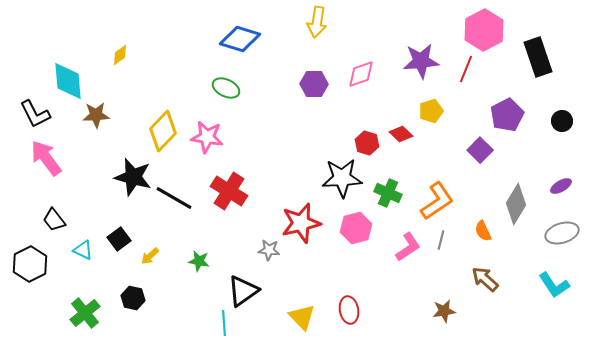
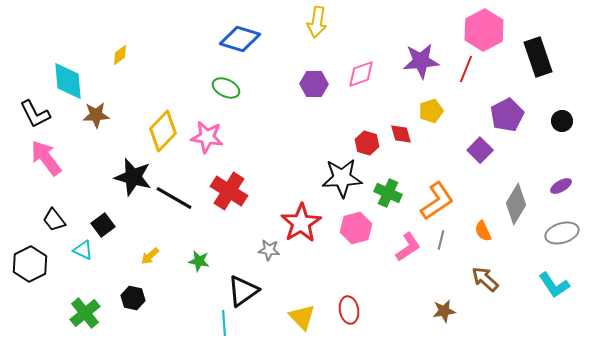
red diamond at (401, 134): rotated 30 degrees clockwise
red star at (301, 223): rotated 18 degrees counterclockwise
black square at (119, 239): moved 16 px left, 14 px up
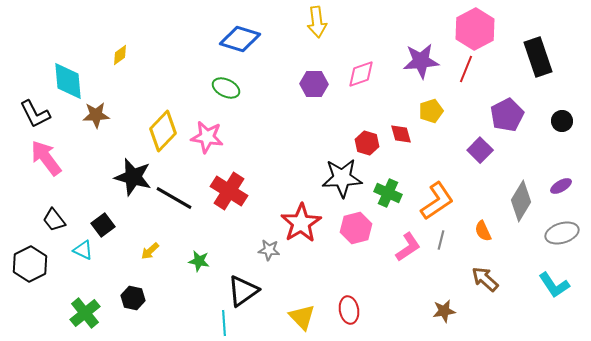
yellow arrow at (317, 22): rotated 16 degrees counterclockwise
pink hexagon at (484, 30): moved 9 px left, 1 px up
gray diamond at (516, 204): moved 5 px right, 3 px up
yellow arrow at (150, 256): moved 5 px up
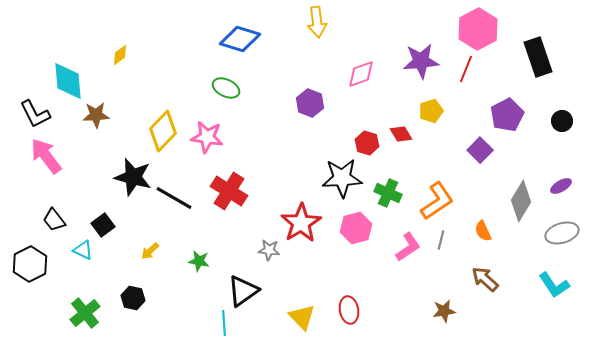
pink hexagon at (475, 29): moved 3 px right
purple hexagon at (314, 84): moved 4 px left, 19 px down; rotated 20 degrees clockwise
red diamond at (401, 134): rotated 15 degrees counterclockwise
pink arrow at (46, 158): moved 2 px up
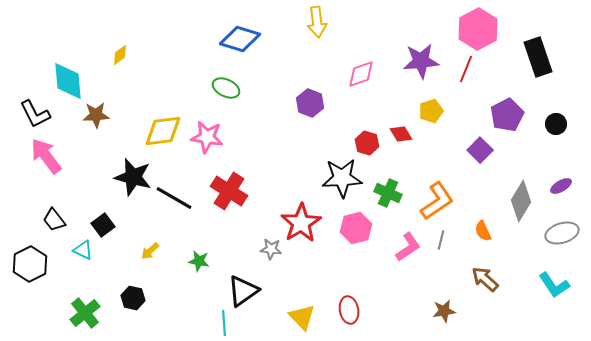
black circle at (562, 121): moved 6 px left, 3 px down
yellow diamond at (163, 131): rotated 39 degrees clockwise
gray star at (269, 250): moved 2 px right, 1 px up
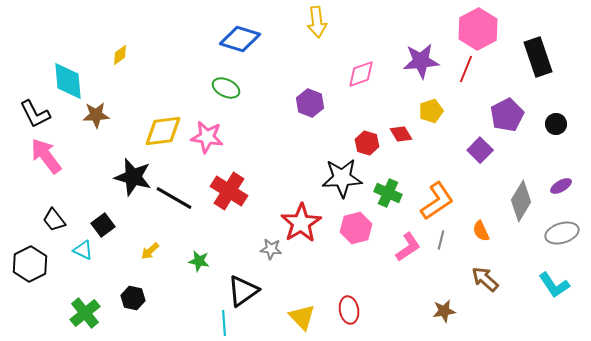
orange semicircle at (483, 231): moved 2 px left
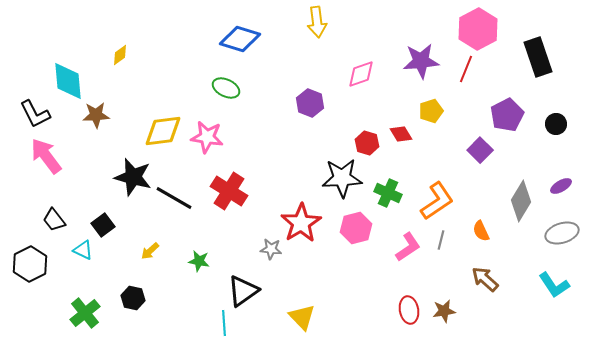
red ellipse at (349, 310): moved 60 px right
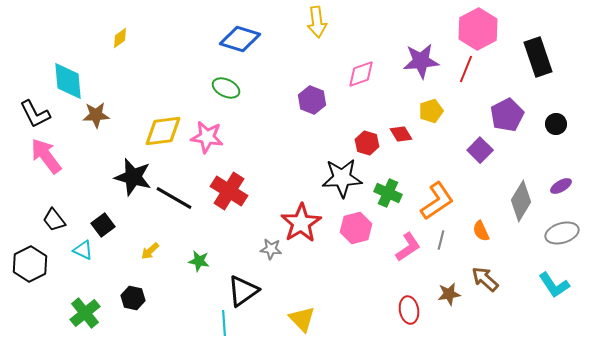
yellow diamond at (120, 55): moved 17 px up
purple hexagon at (310, 103): moved 2 px right, 3 px up
brown star at (444, 311): moved 5 px right, 17 px up
yellow triangle at (302, 317): moved 2 px down
